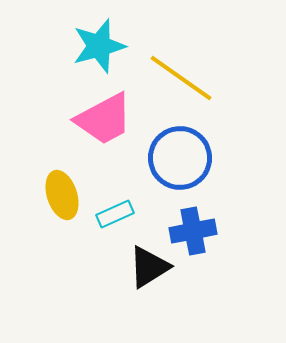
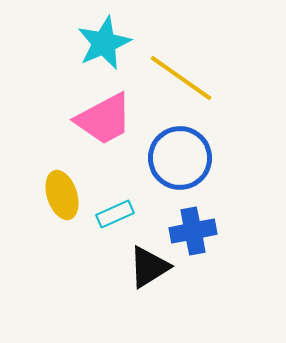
cyan star: moved 5 px right, 3 px up; rotated 8 degrees counterclockwise
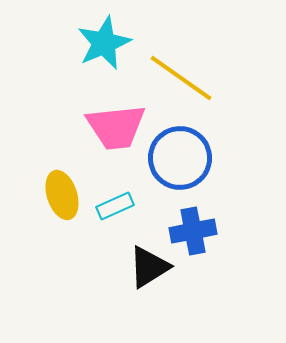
pink trapezoid: moved 12 px right, 8 px down; rotated 22 degrees clockwise
cyan rectangle: moved 8 px up
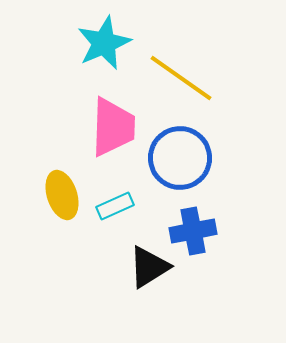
pink trapezoid: moved 3 px left; rotated 82 degrees counterclockwise
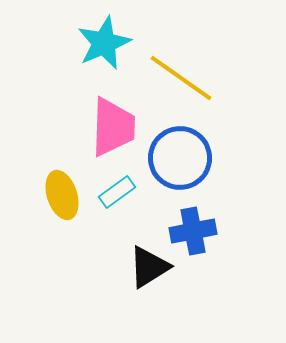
cyan rectangle: moved 2 px right, 14 px up; rotated 12 degrees counterclockwise
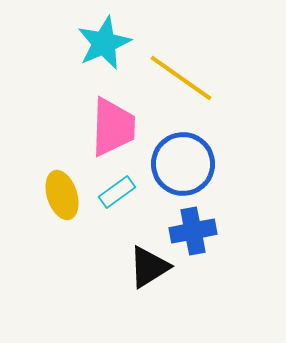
blue circle: moved 3 px right, 6 px down
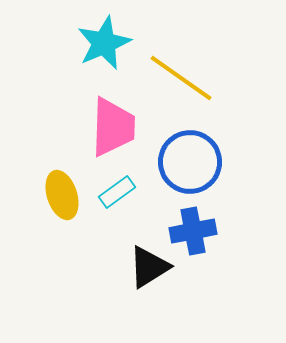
blue circle: moved 7 px right, 2 px up
